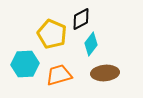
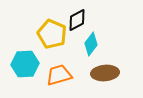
black diamond: moved 4 px left, 1 px down
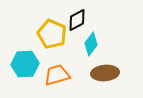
orange trapezoid: moved 2 px left
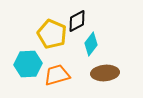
black diamond: moved 1 px down
cyan hexagon: moved 3 px right
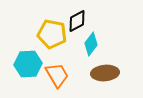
yellow pentagon: rotated 12 degrees counterclockwise
orange trapezoid: rotated 76 degrees clockwise
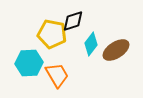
black diamond: moved 4 px left; rotated 10 degrees clockwise
cyan hexagon: moved 1 px right, 1 px up
brown ellipse: moved 11 px right, 23 px up; rotated 28 degrees counterclockwise
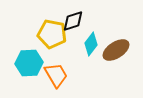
orange trapezoid: moved 1 px left
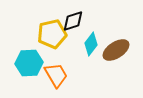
yellow pentagon: rotated 24 degrees counterclockwise
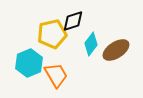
cyan hexagon: rotated 20 degrees counterclockwise
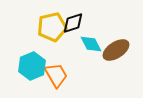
black diamond: moved 2 px down
yellow pentagon: moved 7 px up
cyan diamond: rotated 65 degrees counterclockwise
cyan hexagon: moved 3 px right, 3 px down
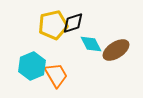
yellow pentagon: moved 1 px right, 2 px up
